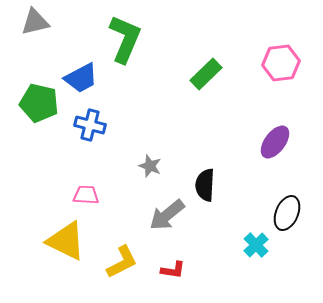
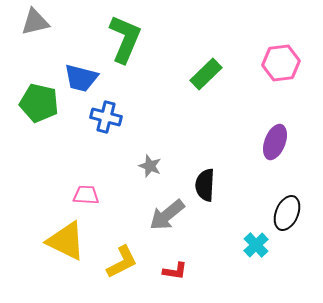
blue trapezoid: rotated 42 degrees clockwise
blue cross: moved 16 px right, 8 px up
purple ellipse: rotated 16 degrees counterclockwise
red L-shape: moved 2 px right, 1 px down
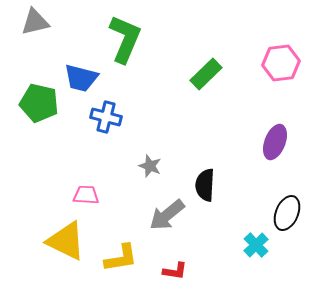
yellow L-shape: moved 1 px left, 4 px up; rotated 18 degrees clockwise
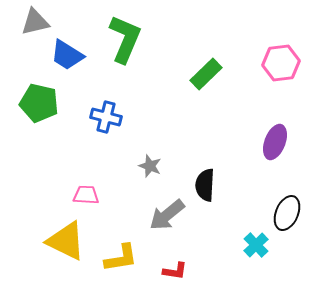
blue trapezoid: moved 14 px left, 23 px up; rotated 18 degrees clockwise
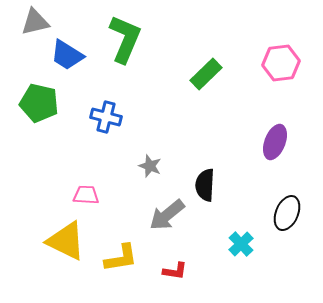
cyan cross: moved 15 px left, 1 px up
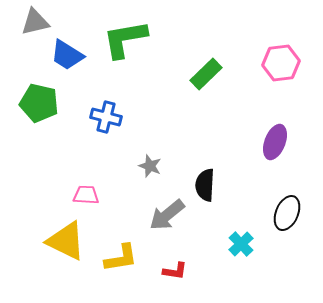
green L-shape: rotated 123 degrees counterclockwise
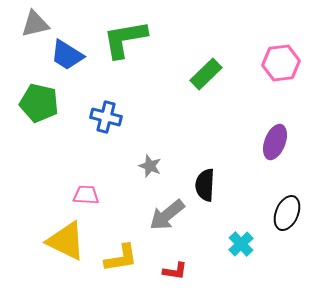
gray triangle: moved 2 px down
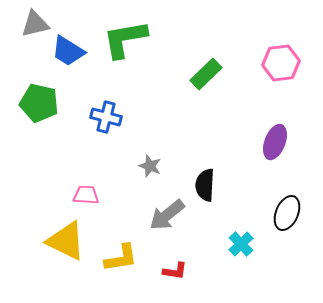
blue trapezoid: moved 1 px right, 4 px up
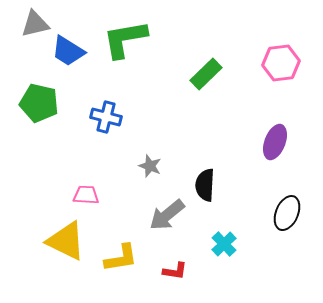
cyan cross: moved 17 px left
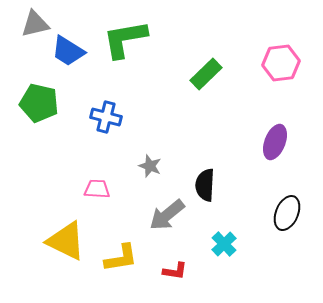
pink trapezoid: moved 11 px right, 6 px up
